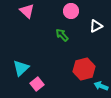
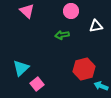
white triangle: rotated 16 degrees clockwise
green arrow: rotated 56 degrees counterclockwise
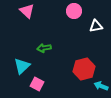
pink circle: moved 3 px right
green arrow: moved 18 px left, 13 px down
cyan triangle: moved 1 px right, 2 px up
pink square: rotated 24 degrees counterclockwise
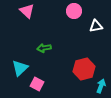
cyan triangle: moved 2 px left, 2 px down
cyan arrow: rotated 88 degrees clockwise
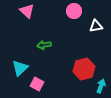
green arrow: moved 3 px up
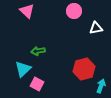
white triangle: moved 2 px down
green arrow: moved 6 px left, 6 px down
cyan triangle: moved 3 px right, 1 px down
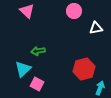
cyan arrow: moved 1 px left, 2 px down
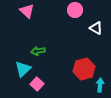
pink circle: moved 1 px right, 1 px up
white triangle: rotated 40 degrees clockwise
pink square: rotated 16 degrees clockwise
cyan arrow: moved 3 px up; rotated 16 degrees counterclockwise
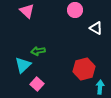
cyan triangle: moved 4 px up
cyan arrow: moved 2 px down
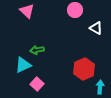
green arrow: moved 1 px left, 1 px up
cyan triangle: rotated 18 degrees clockwise
red hexagon: rotated 10 degrees counterclockwise
